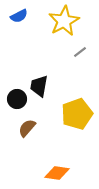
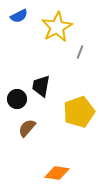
yellow star: moved 7 px left, 6 px down
gray line: rotated 32 degrees counterclockwise
black trapezoid: moved 2 px right
yellow pentagon: moved 2 px right, 2 px up
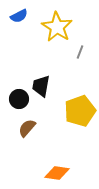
yellow star: rotated 12 degrees counterclockwise
black circle: moved 2 px right
yellow pentagon: moved 1 px right, 1 px up
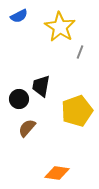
yellow star: moved 3 px right
yellow pentagon: moved 3 px left
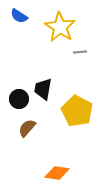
blue semicircle: rotated 60 degrees clockwise
gray line: rotated 64 degrees clockwise
black trapezoid: moved 2 px right, 3 px down
yellow pentagon: rotated 24 degrees counterclockwise
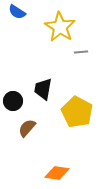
blue semicircle: moved 2 px left, 4 px up
gray line: moved 1 px right
black circle: moved 6 px left, 2 px down
yellow pentagon: moved 1 px down
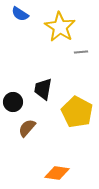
blue semicircle: moved 3 px right, 2 px down
black circle: moved 1 px down
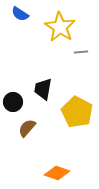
orange diamond: rotated 10 degrees clockwise
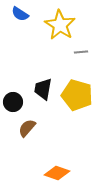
yellow star: moved 2 px up
yellow pentagon: moved 17 px up; rotated 12 degrees counterclockwise
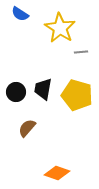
yellow star: moved 3 px down
black circle: moved 3 px right, 10 px up
